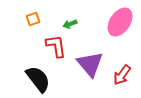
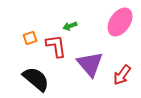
orange square: moved 3 px left, 19 px down
green arrow: moved 2 px down
black semicircle: moved 2 px left; rotated 12 degrees counterclockwise
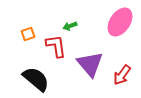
orange square: moved 2 px left, 4 px up
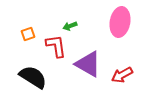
pink ellipse: rotated 24 degrees counterclockwise
purple triangle: moved 2 px left; rotated 20 degrees counterclockwise
red arrow: rotated 25 degrees clockwise
black semicircle: moved 3 px left, 2 px up; rotated 8 degrees counterclockwise
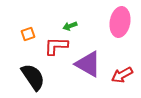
red L-shape: rotated 80 degrees counterclockwise
black semicircle: rotated 24 degrees clockwise
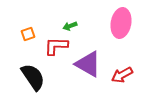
pink ellipse: moved 1 px right, 1 px down
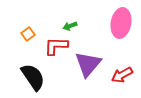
orange square: rotated 16 degrees counterclockwise
purple triangle: rotated 40 degrees clockwise
